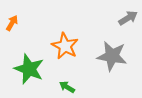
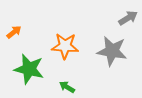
orange arrow: moved 2 px right, 9 px down; rotated 21 degrees clockwise
orange star: rotated 24 degrees counterclockwise
gray star: moved 5 px up
green star: rotated 8 degrees counterclockwise
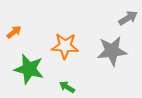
gray star: rotated 16 degrees counterclockwise
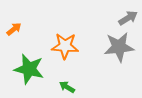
orange arrow: moved 3 px up
gray star: moved 7 px right, 4 px up
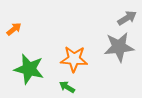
gray arrow: moved 1 px left
orange star: moved 9 px right, 13 px down
